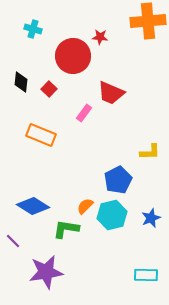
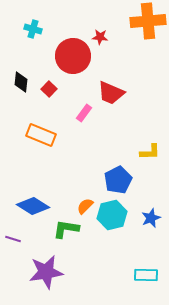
purple line: moved 2 px up; rotated 28 degrees counterclockwise
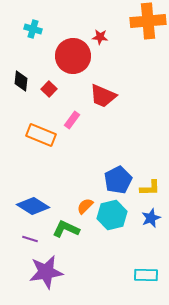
black diamond: moved 1 px up
red trapezoid: moved 8 px left, 3 px down
pink rectangle: moved 12 px left, 7 px down
yellow L-shape: moved 36 px down
green L-shape: rotated 16 degrees clockwise
purple line: moved 17 px right
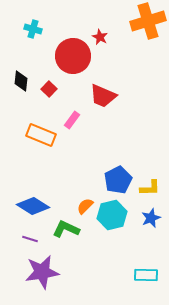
orange cross: rotated 12 degrees counterclockwise
red star: rotated 21 degrees clockwise
purple star: moved 4 px left
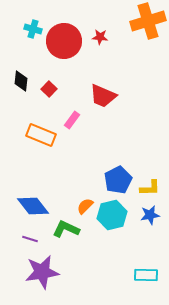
red star: rotated 21 degrees counterclockwise
red circle: moved 9 px left, 15 px up
blue diamond: rotated 20 degrees clockwise
blue star: moved 1 px left, 3 px up; rotated 12 degrees clockwise
